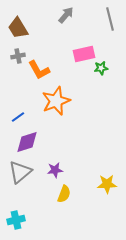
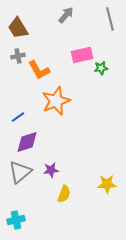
pink rectangle: moved 2 px left, 1 px down
purple star: moved 4 px left
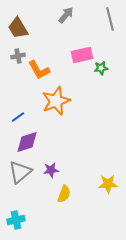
yellow star: moved 1 px right
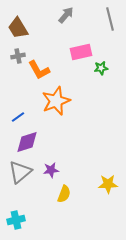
pink rectangle: moved 1 px left, 3 px up
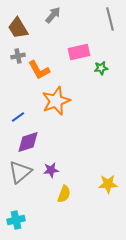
gray arrow: moved 13 px left
pink rectangle: moved 2 px left
purple diamond: moved 1 px right
